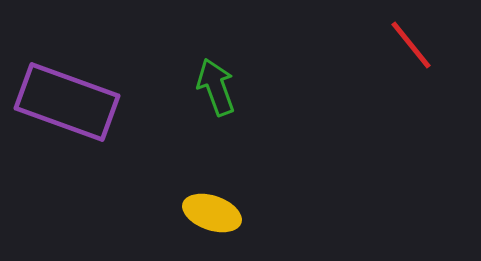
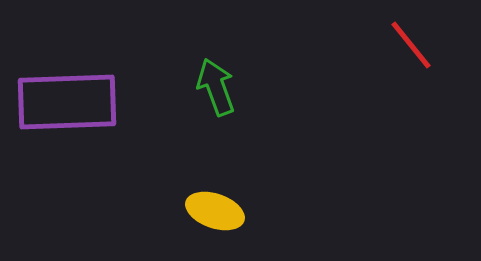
purple rectangle: rotated 22 degrees counterclockwise
yellow ellipse: moved 3 px right, 2 px up
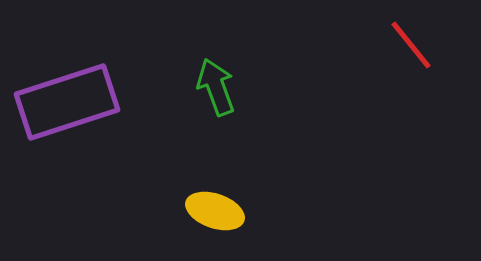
purple rectangle: rotated 16 degrees counterclockwise
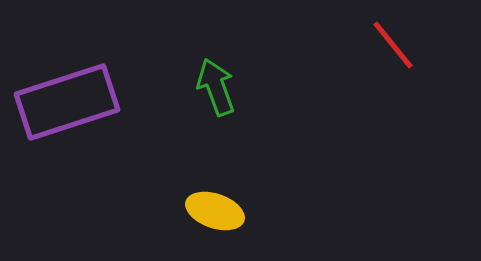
red line: moved 18 px left
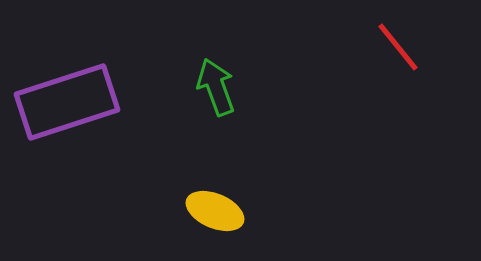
red line: moved 5 px right, 2 px down
yellow ellipse: rotated 4 degrees clockwise
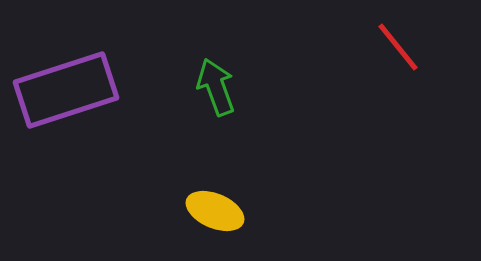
purple rectangle: moved 1 px left, 12 px up
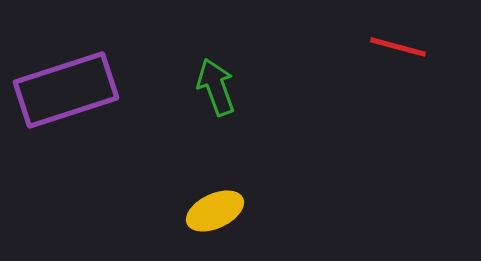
red line: rotated 36 degrees counterclockwise
yellow ellipse: rotated 48 degrees counterclockwise
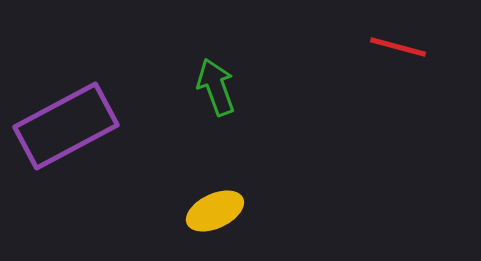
purple rectangle: moved 36 px down; rotated 10 degrees counterclockwise
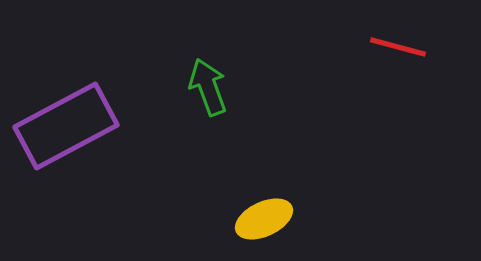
green arrow: moved 8 px left
yellow ellipse: moved 49 px right, 8 px down
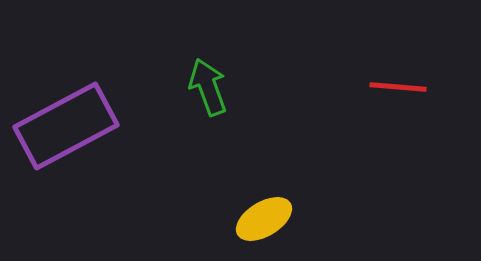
red line: moved 40 px down; rotated 10 degrees counterclockwise
yellow ellipse: rotated 6 degrees counterclockwise
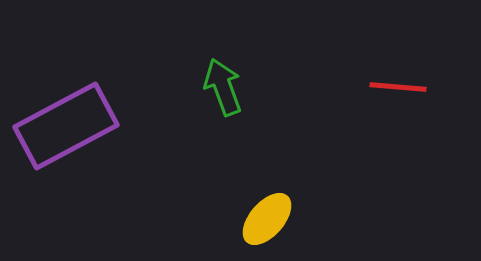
green arrow: moved 15 px right
yellow ellipse: moved 3 px right; rotated 18 degrees counterclockwise
